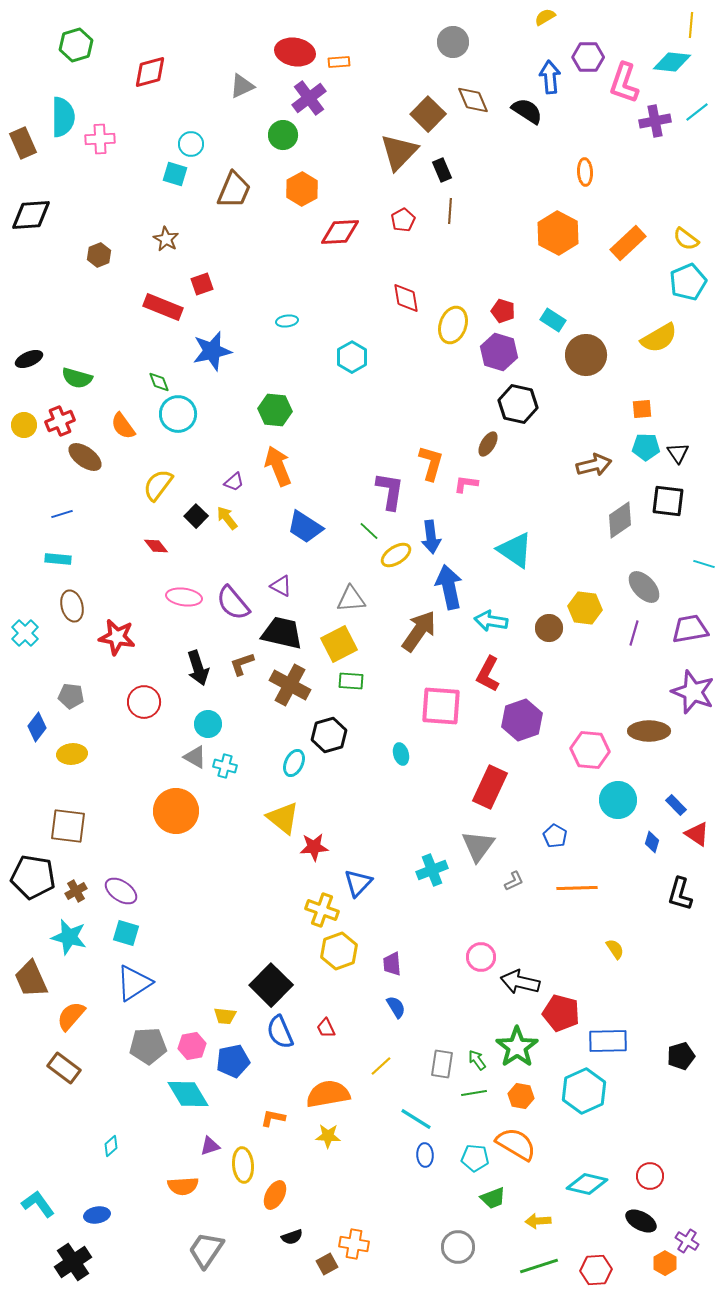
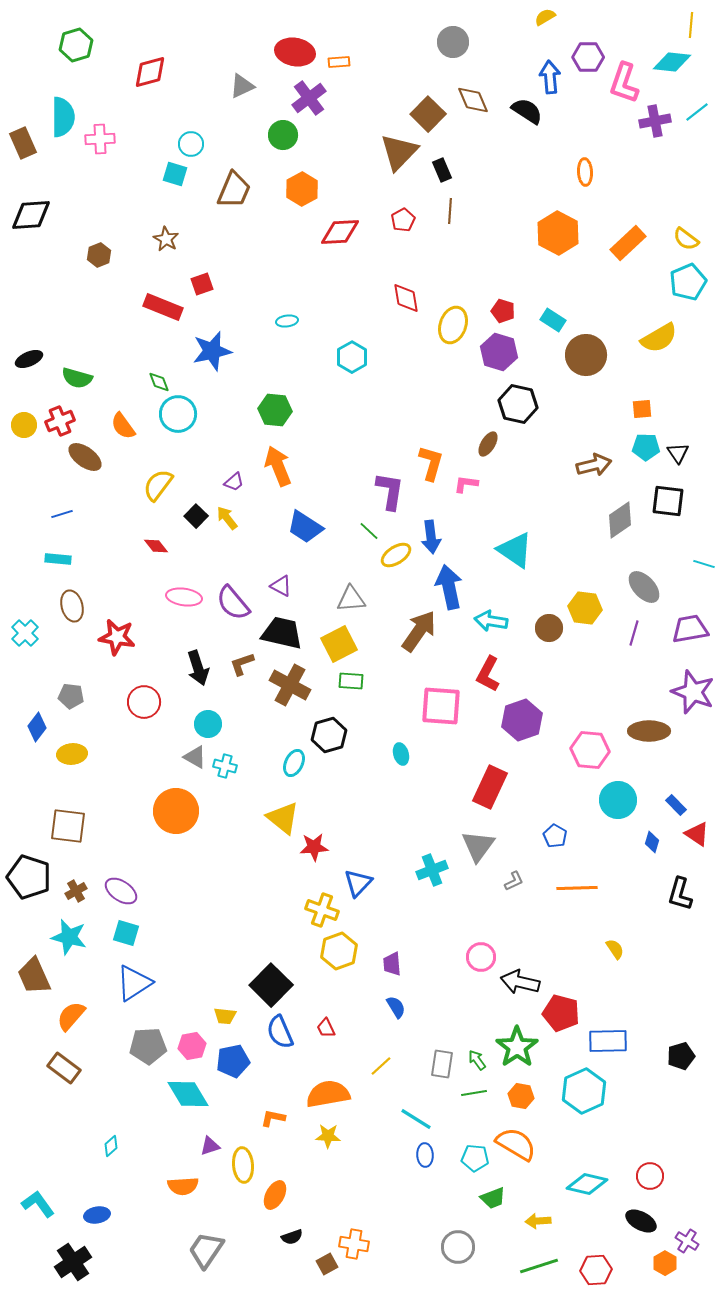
black pentagon at (33, 877): moved 4 px left; rotated 9 degrees clockwise
brown trapezoid at (31, 979): moved 3 px right, 3 px up
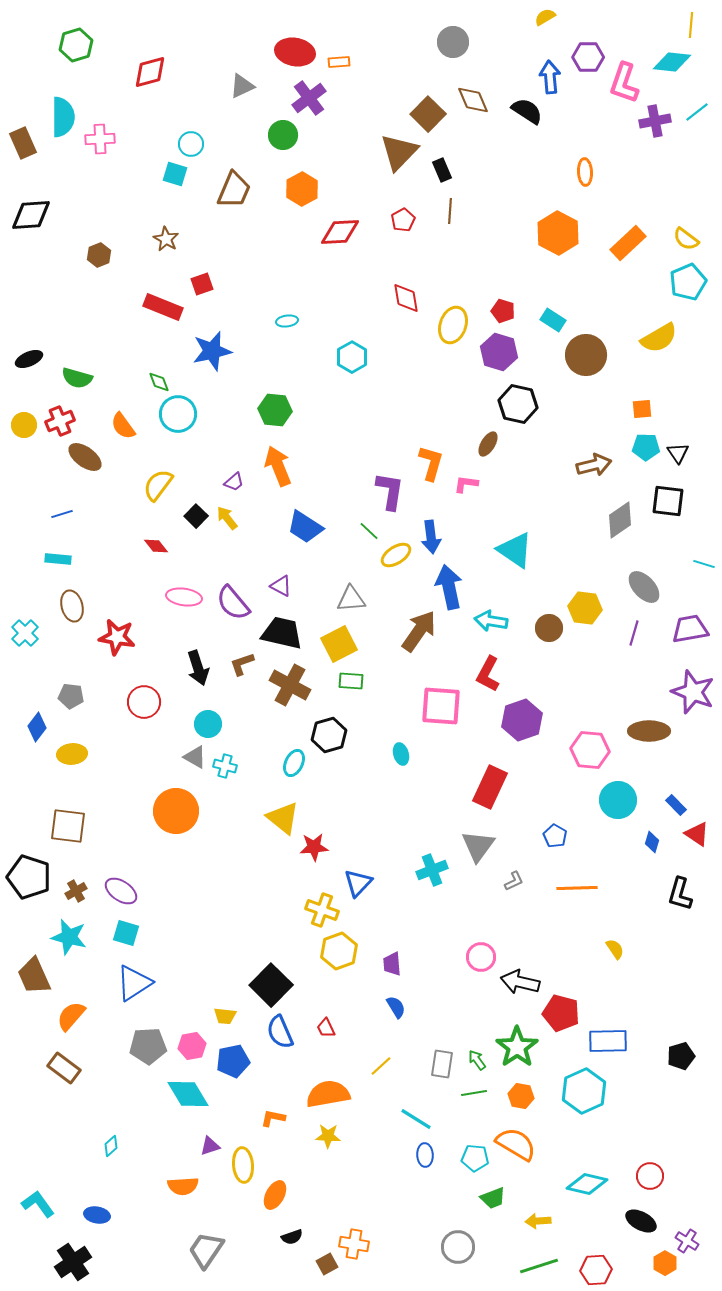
blue ellipse at (97, 1215): rotated 20 degrees clockwise
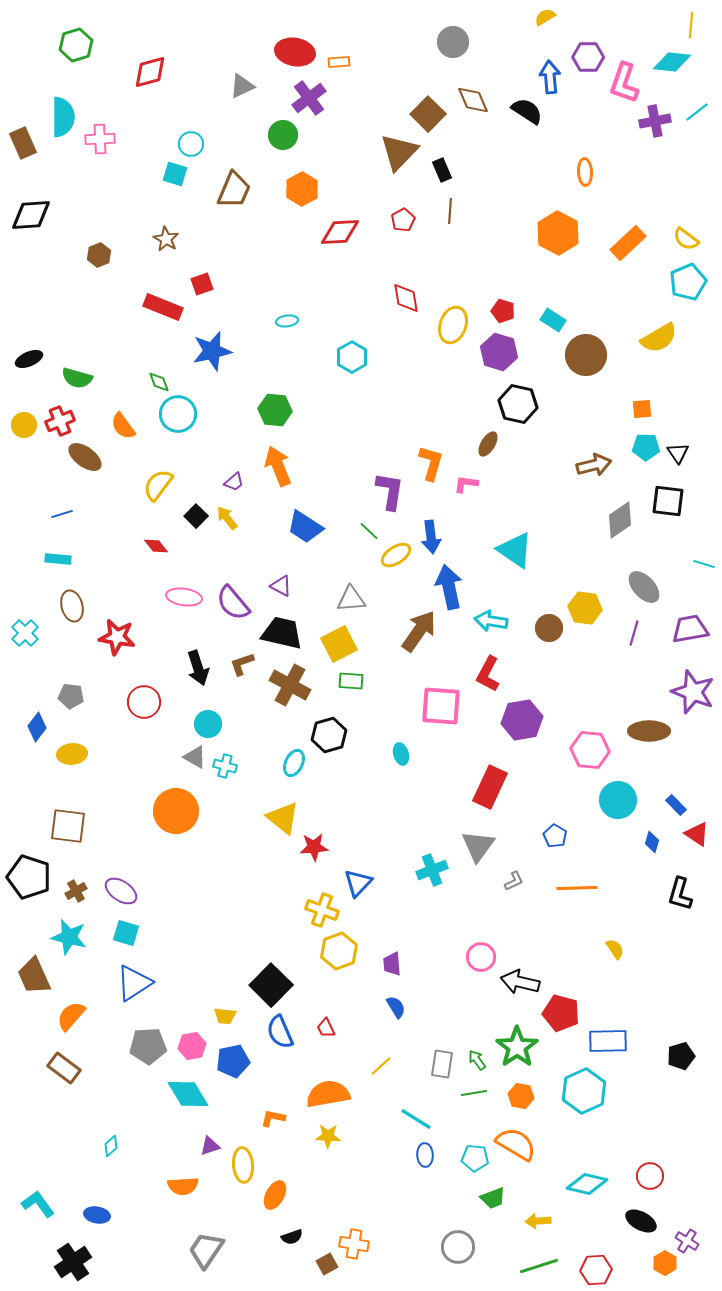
purple hexagon at (522, 720): rotated 9 degrees clockwise
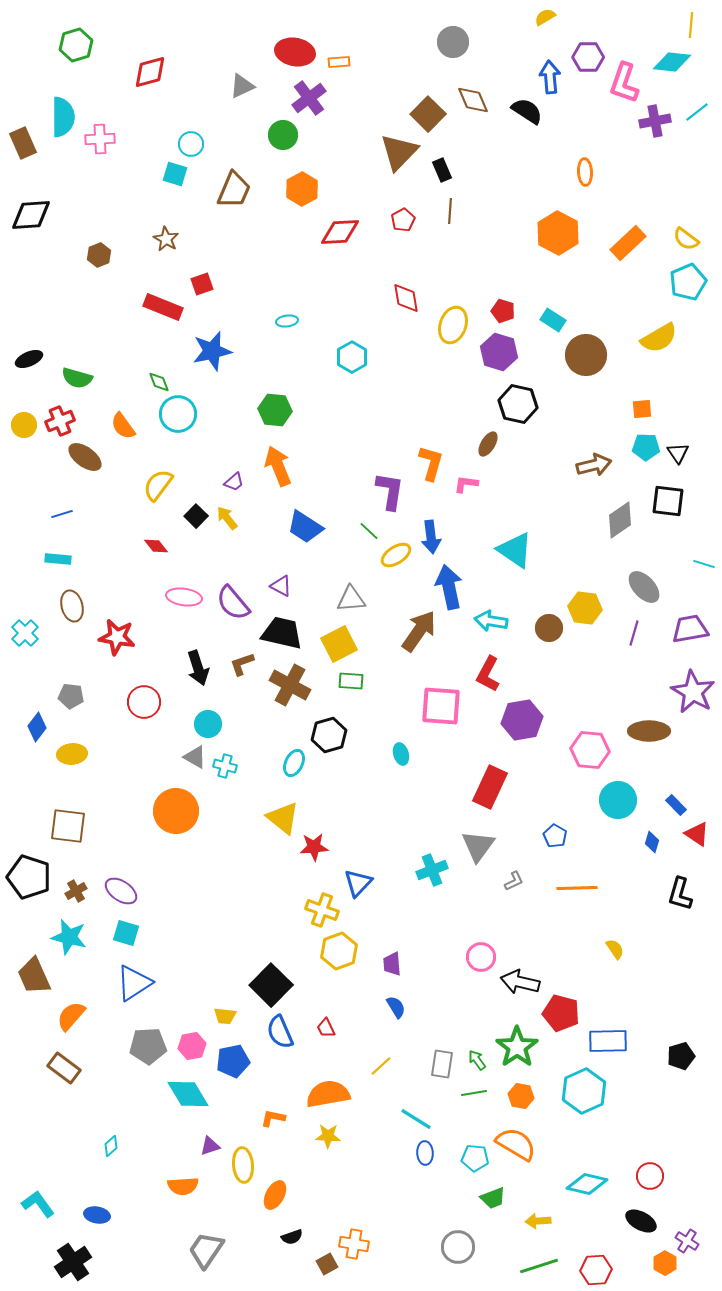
purple star at (693, 692): rotated 9 degrees clockwise
blue ellipse at (425, 1155): moved 2 px up
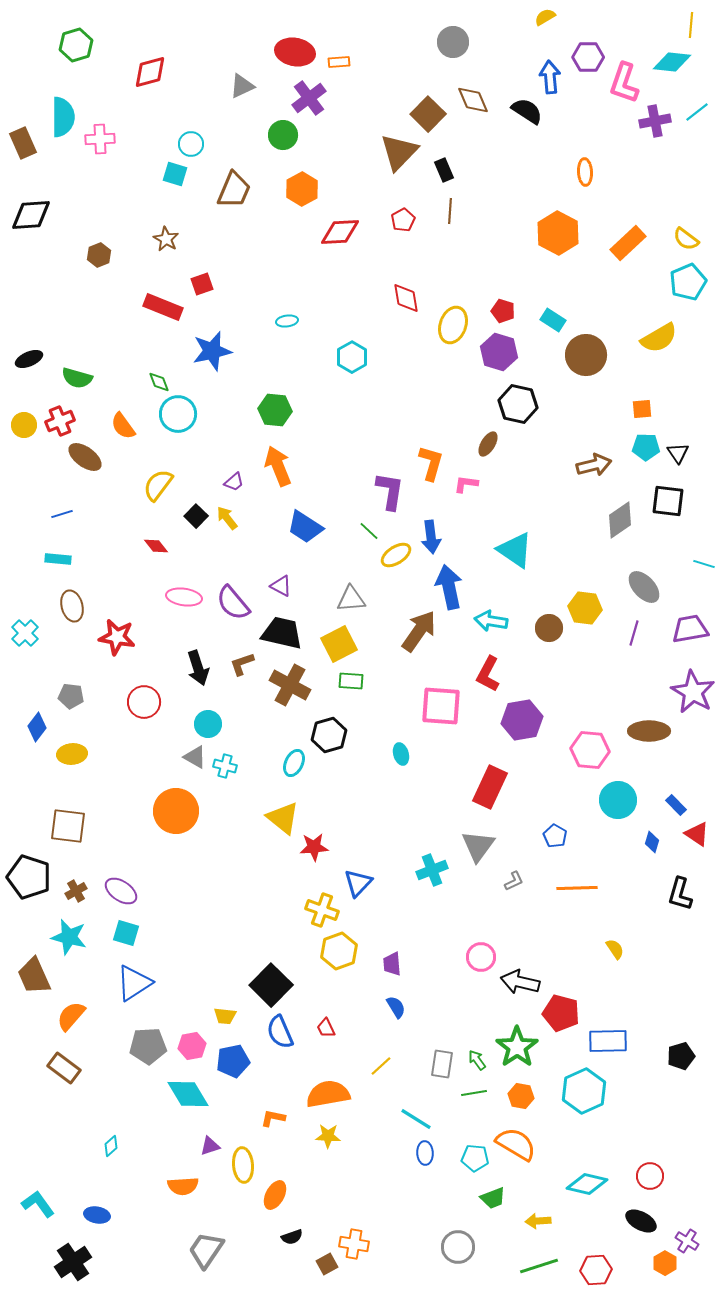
black rectangle at (442, 170): moved 2 px right
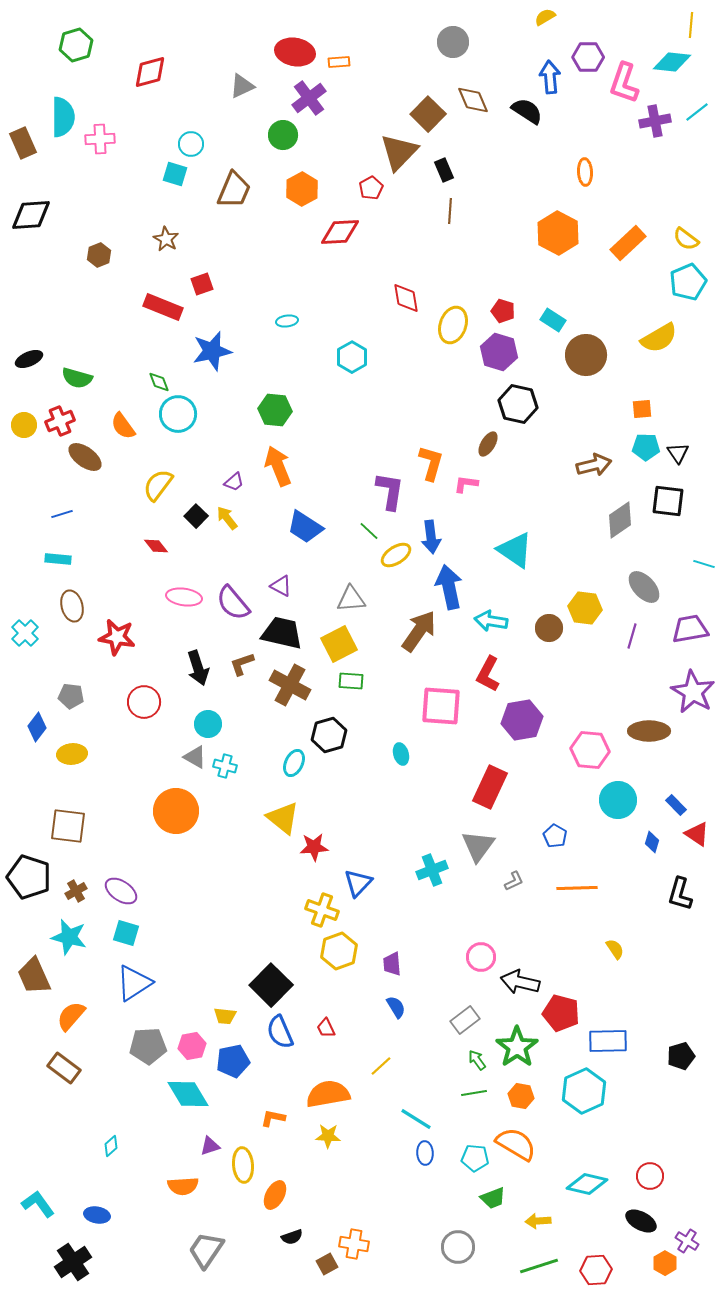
red pentagon at (403, 220): moved 32 px left, 32 px up
purple line at (634, 633): moved 2 px left, 3 px down
gray rectangle at (442, 1064): moved 23 px right, 44 px up; rotated 44 degrees clockwise
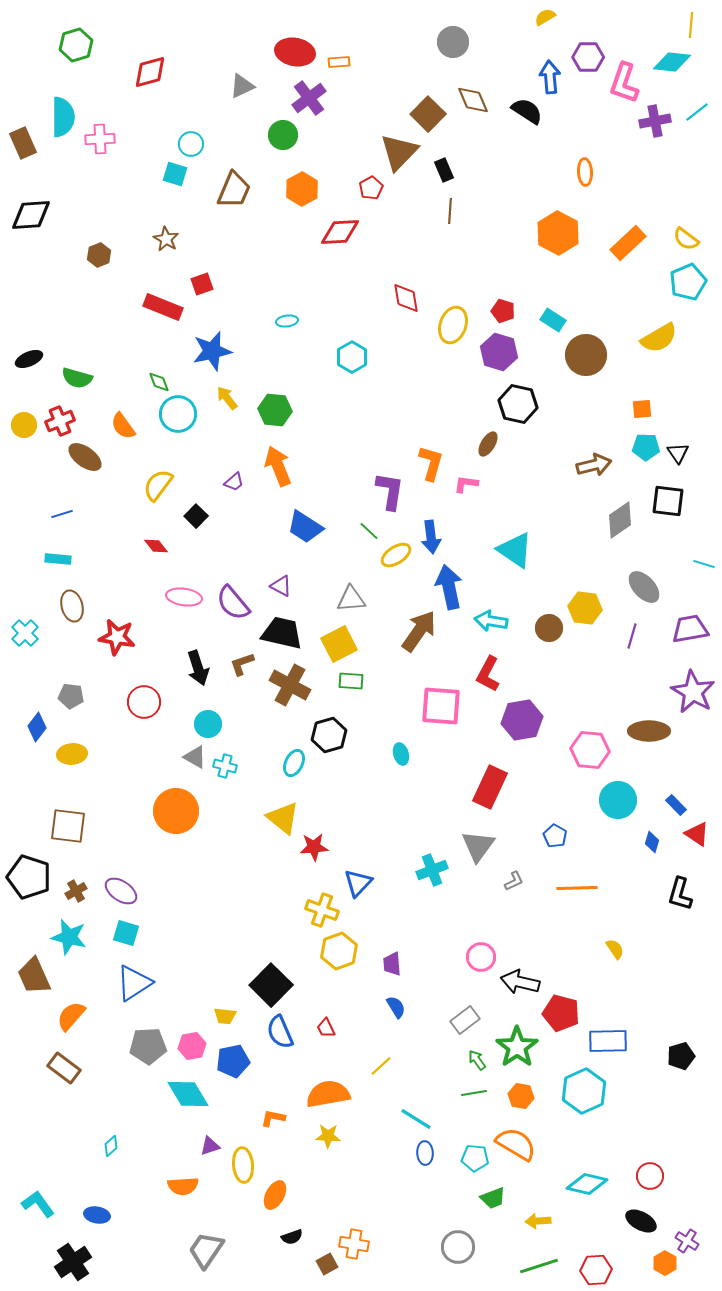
yellow arrow at (227, 518): moved 120 px up
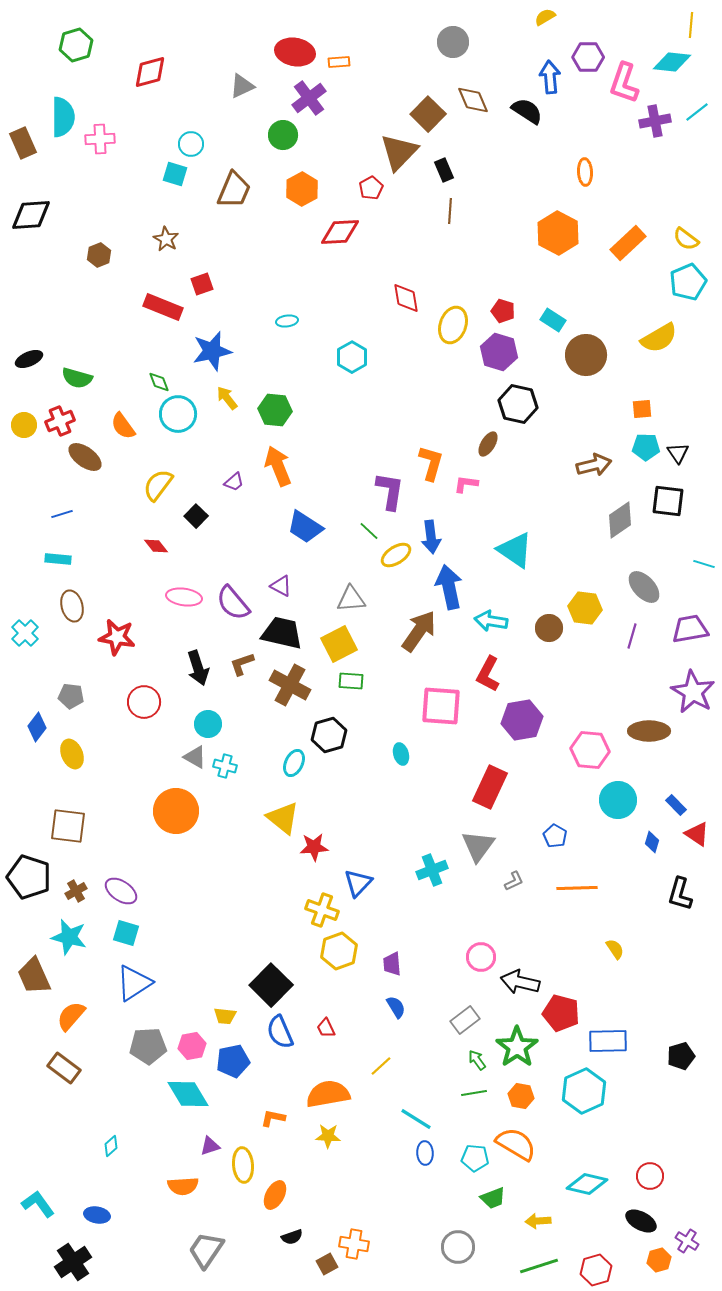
yellow ellipse at (72, 754): rotated 72 degrees clockwise
orange hexagon at (665, 1263): moved 6 px left, 3 px up; rotated 15 degrees clockwise
red hexagon at (596, 1270): rotated 12 degrees counterclockwise
